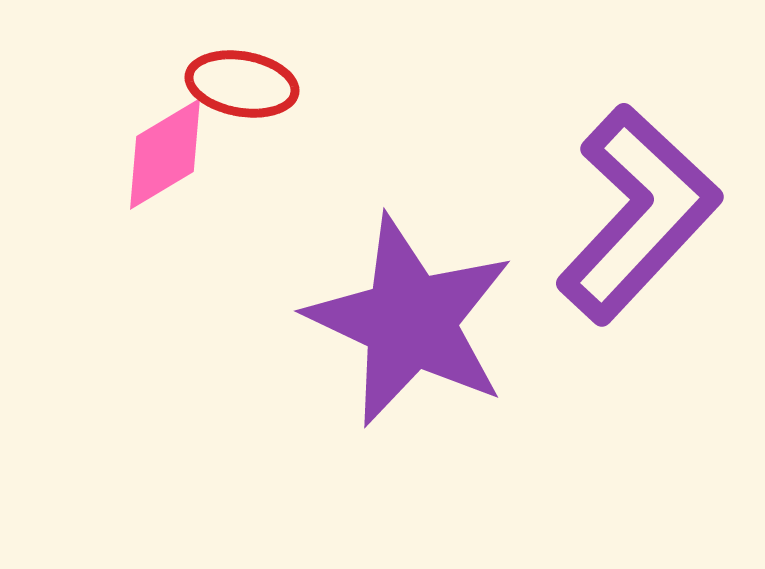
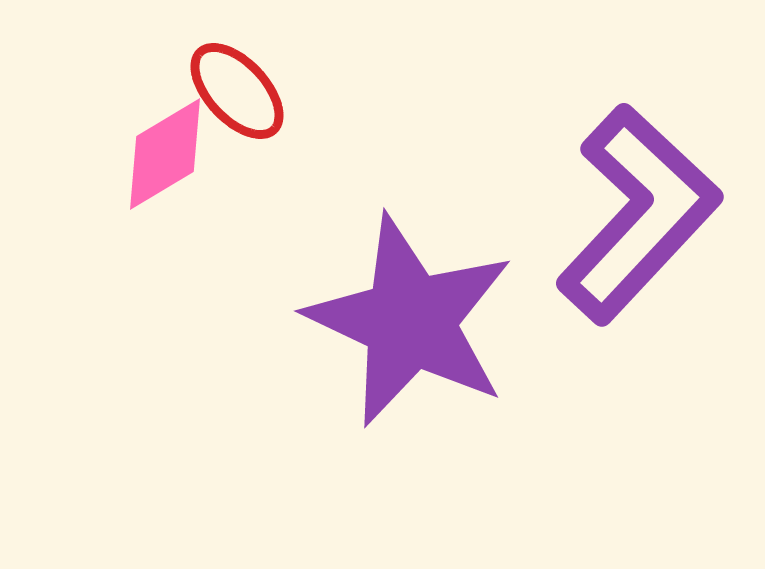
red ellipse: moved 5 px left, 7 px down; rotated 37 degrees clockwise
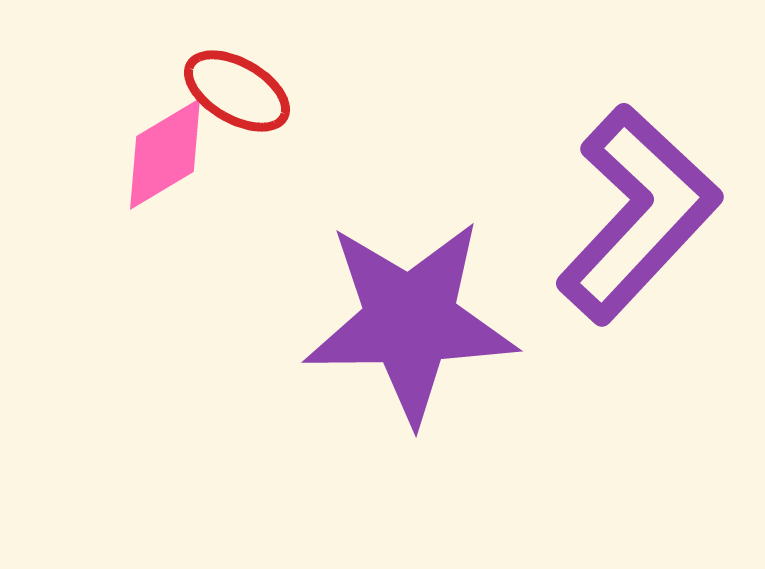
red ellipse: rotated 17 degrees counterclockwise
purple star: rotated 26 degrees counterclockwise
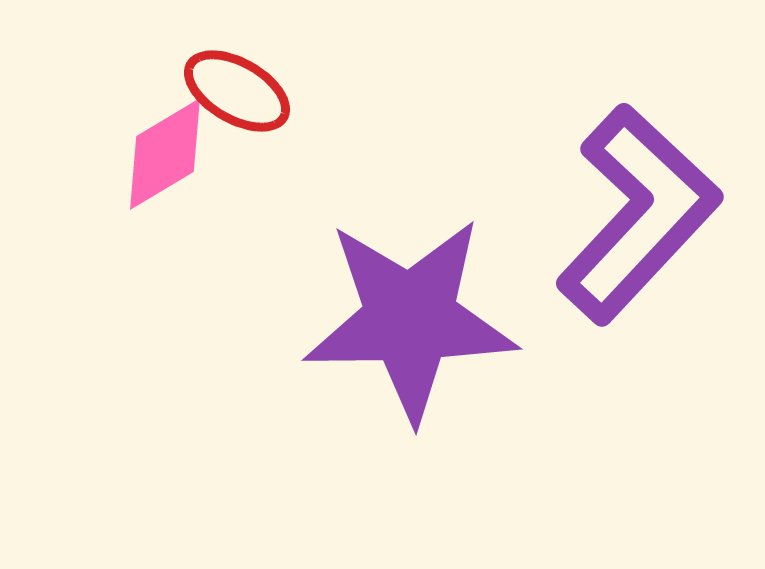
purple star: moved 2 px up
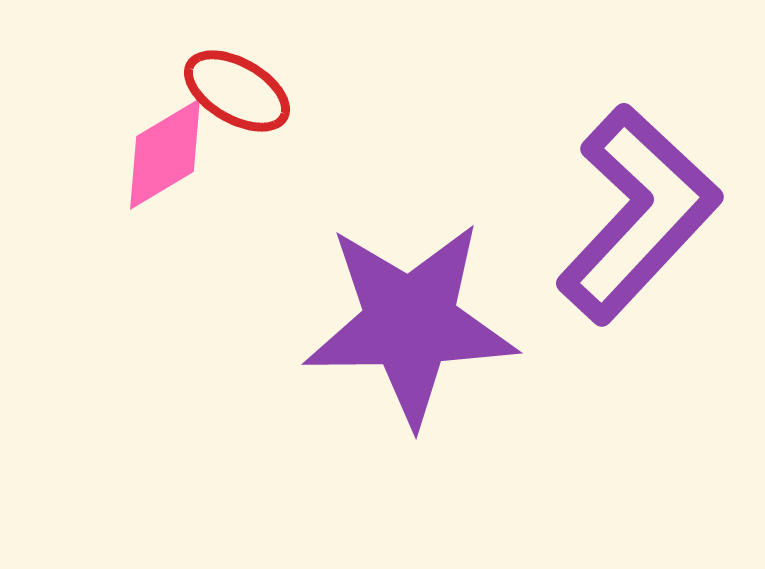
purple star: moved 4 px down
